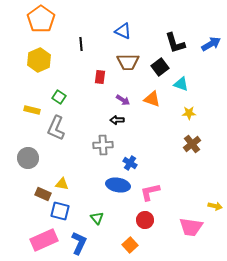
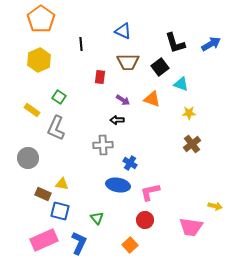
yellow rectangle: rotated 21 degrees clockwise
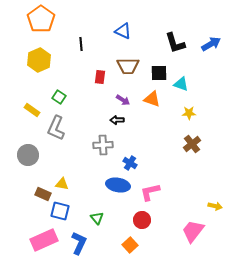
brown trapezoid: moved 4 px down
black square: moved 1 px left, 6 px down; rotated 36 degrees clockwise
gray circle: moved 3 px up
red circle: moved 3 px left
pink trapezoid: moved 2 px right, 4 px down; rotated 120 degrees clockwise
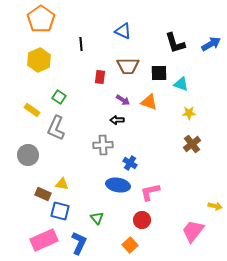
orange triangle: moved 3 px left, 3 px down
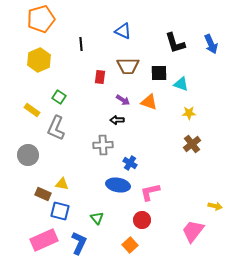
orange pentagon: rotated 20 degrees clockwise
blue arrow: rotated 96 degrees clockwise
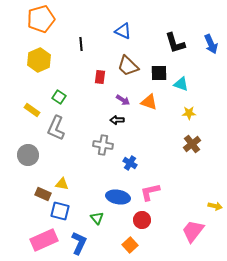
brown trapezoid: rotated 45 degrees clockwise
gray cross: rotated 12 degrees clockwise
blue ellipse: moved 12 px down
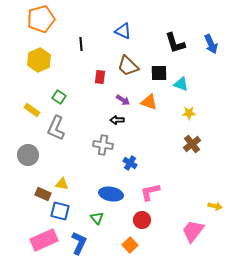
blue ellipse: moved 7 px left, 3 px up
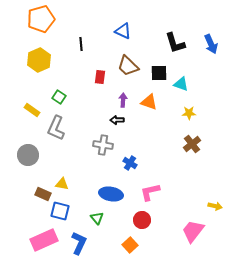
purple arrow: rotated 120 degrees counterclockwise
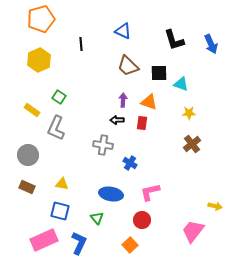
black L-shape: moved 1 px left, 3 px up
red rectangle: moved 42 px right, 46 px down
brown rectangle: moved 16 px left, 7 px up
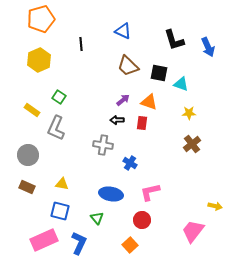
blue arrow: moved 3 px left, 3 px down
black square: rotated 12 degrees clockwise
purple arrow: rotated 48 degrees clockwise
